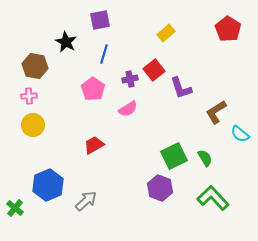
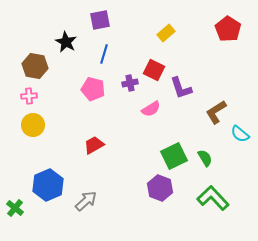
red square: rotated 25 degrees counterclockwise
purple cross: moved 4 px down
pink pentagon: rotated 20 degrees counterclockwise
pink semicircle: moved 23 px right
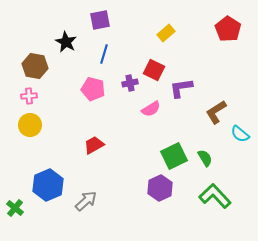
purple L-shape: rotated 100 degrees clockwise
yellow circle: moved 3 px left
purple hexagon: rotated 15 degrees clockwise
green L-shape: moved 2 px right, 2 px up
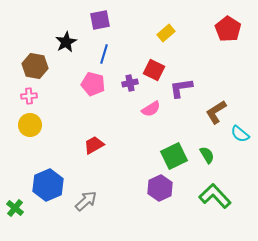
black star: rotated 15 degrees clockwise
pink pentagon: moved 5 px up
green semicircle: moved 2 px right, 3 px up
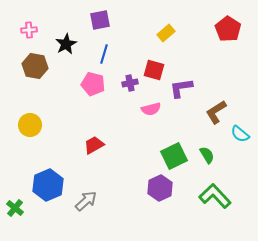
black star: moved 2 px down
red square: rotated 10 degrees counterclockwise
pink cross: moved 66 px up
pink semicircle: rotated 18 degrees clockwise
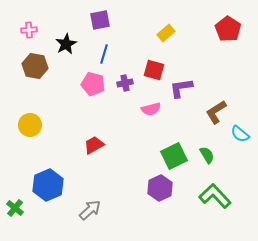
purple cross: moved 5 px left
gray arrow: moved 4 px right, 9 px down
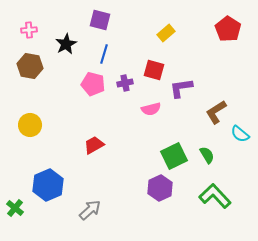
purple square: rotated 25 degrees clockwise
brown hexagon: moved 5 px left
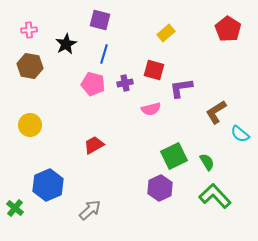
green semicircle: moved 7 px down
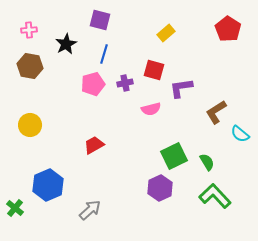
pink pentagon: rotated 30 degrees counterclockwise
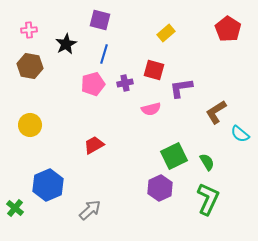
green L-shape: moved 7 px left, 3 px down; rotated 68 degrees clockwise
